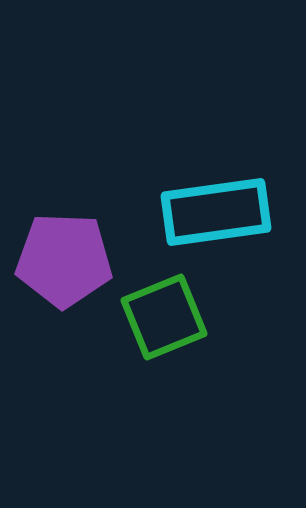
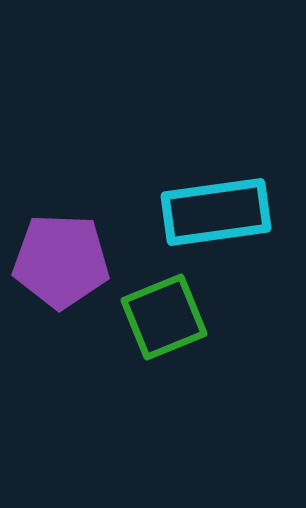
purple pentagon: moved 3 px left, 1 px down
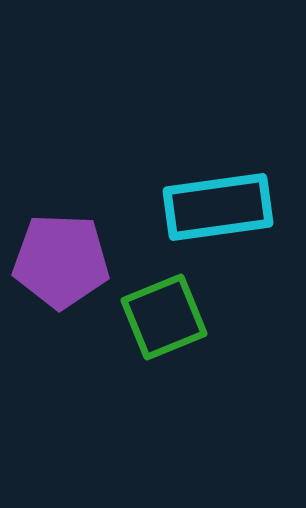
cyan rectangle: moved 2 px right, 5 px up
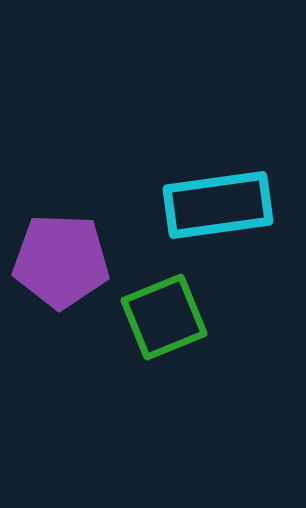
cyan rectangle: moved 2 px up
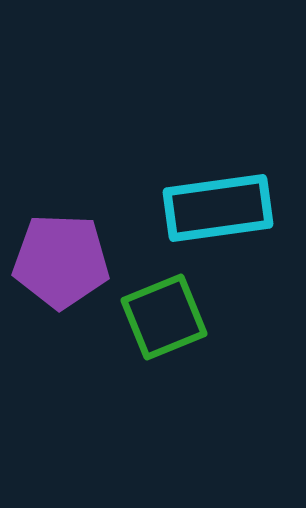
cyan rectangle: moved 3 px down
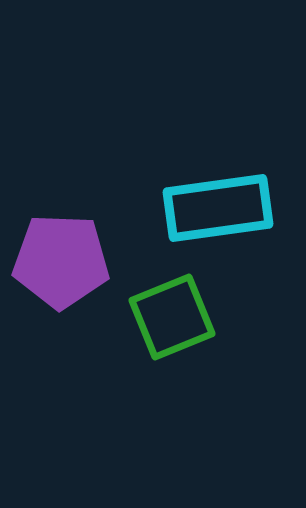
green square: moved 8 px right
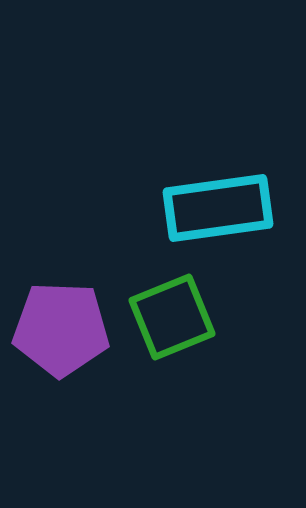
purple pentagon: moved 68 px down
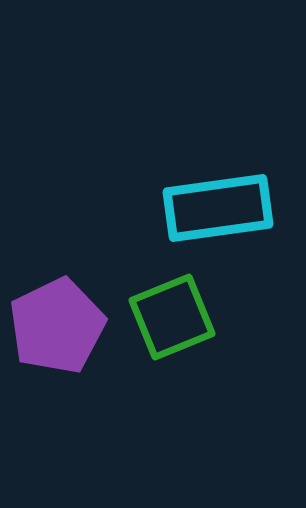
purple pentagon: moved 4 px left, 3 px up; rotated 28 degrees counterclockwise
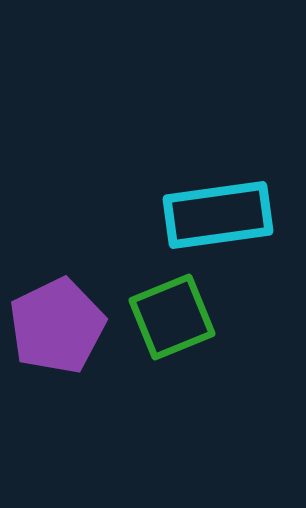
cyan rectangle: moved 7 px down
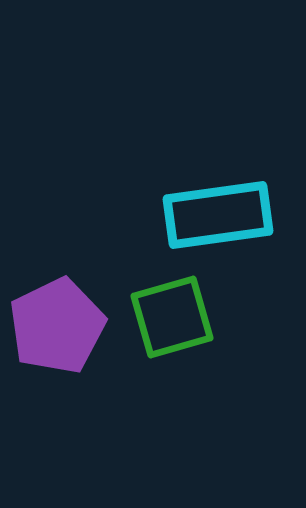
green square: rotated 6 degrees clockwise
